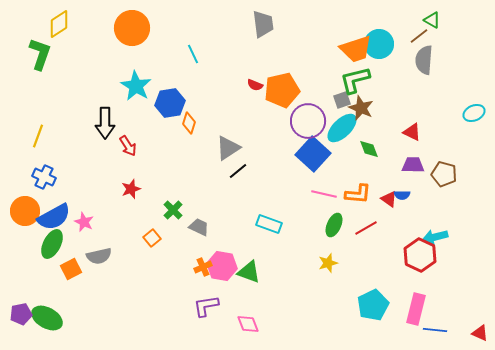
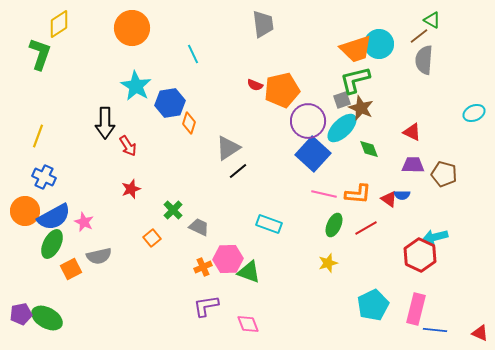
pink hexagon at (222, 266): moved 6 px right, 7 px up; rotated 12 degrees counterclockwise
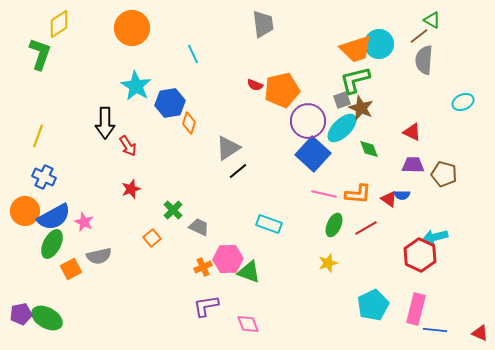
cyan ellipse at (474, 113): moved 11 px left, 11 px up
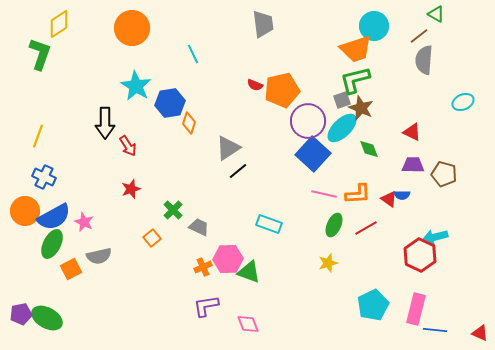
green triangle at (432, 20): moved 4 px right, 6 px up
cyan circle at (379, 44): moved 5 px left, 18 px up
orange L-shape at (358, 194): rotated 8 degrees counterclockwise
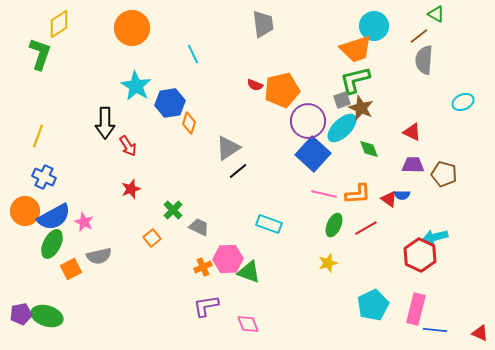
green ellipse at (47, 318): moved 2 px up; rotated 12 degrees counterclockwise
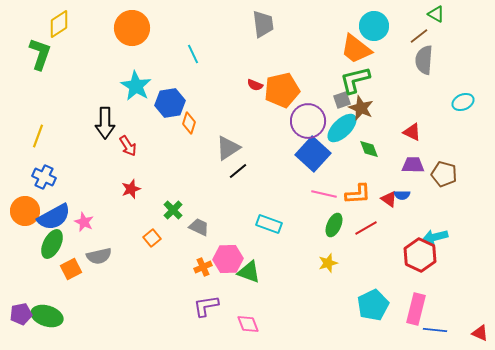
orange trapezoid at (356, 49): rotated 56 degrees clockwise
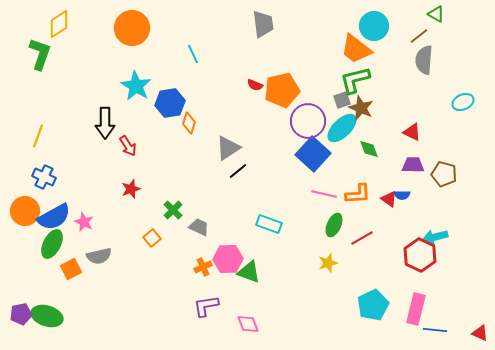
red line at (366, 228): moved 4 px left, 10 px down
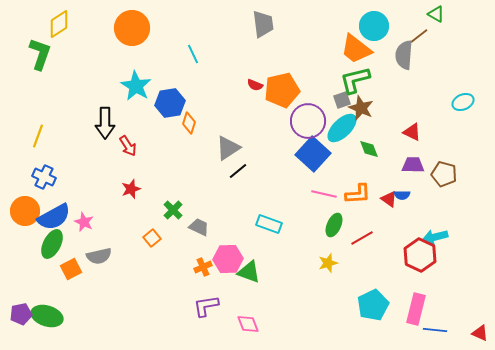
gray semicircle at (424, 60): moved 20 px left, 5 px up
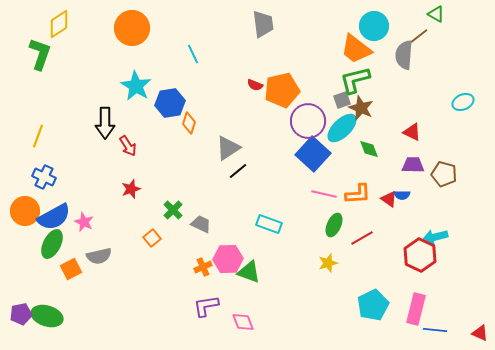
gray trapezoid at (199, 227): moved 2 px right, 3 px up
pink diamond at (248, 324): moved 5 px left, 2 px up
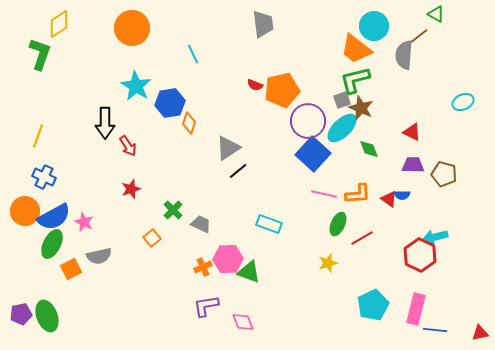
green ellipse at (334, 225): moved 4 px right, 1 px up
green ellipse at (47, 316): rotated 52 degrees clockwise
red triangle at (480, 333): rotated 36 degrees counterclockwise
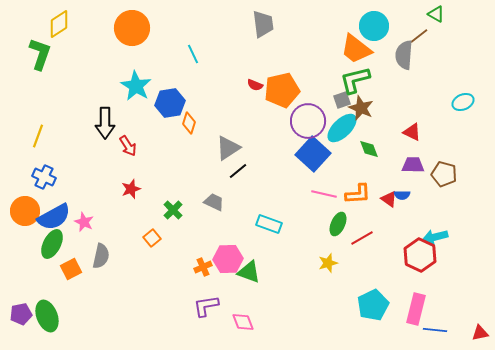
gray trapezoid at (201, 224): moved 13 px right, 22 px up
gray semicircle at (99, 256): moved 2 px right; rotated 65 degrees counterclockwise
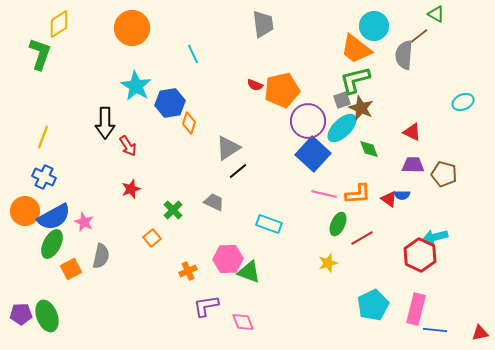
yellow line at (38, 136): moved 5 px right, 1 px down
orange cross at (203, 267): moved 15 px left, 4 px down
purple pentagon at (21, 314): rotated 10 degrees clockwise
